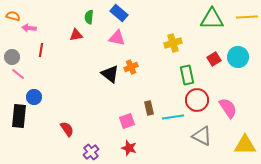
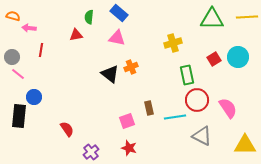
cyan line: moved 2 px right
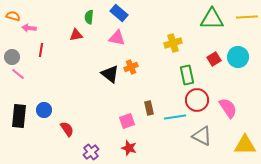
blue circle: moved 10 px right, 13 px down
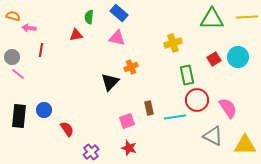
black triangle: moved 8 px down; rotated 36 degrees clockwise
gray triangle: moved 11 px right
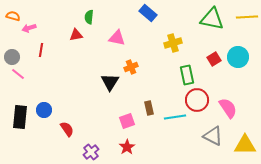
blue rectangle: moved 29 px right
green triangle: rotated 10 degrees clockwise
pink arrow: rotated 24 degrees counterclockwise
black triangle: rotated 12 degrees counterclockwise
black rectangle: moved 1 px right, 1 px down
red star: moved 2 px left, 1 px up; rotated 21 degrees clockwise
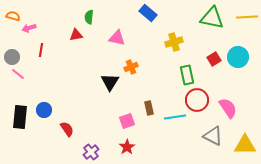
green triangle: moved 1 px up
yellow cross: moved 1 px right, 1 px up
